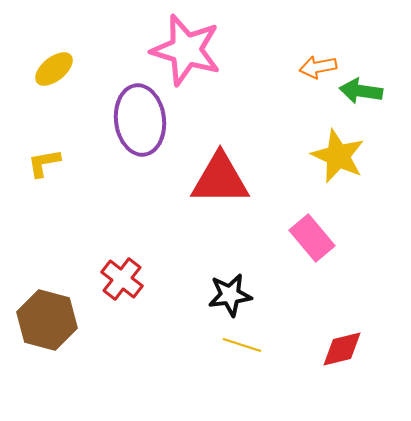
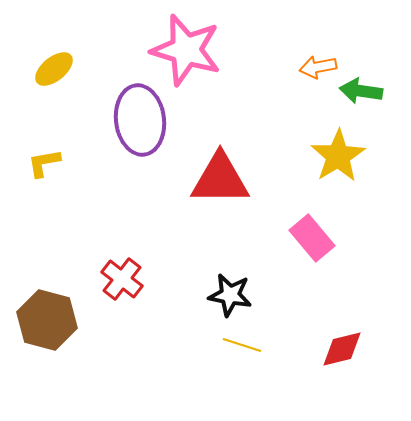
yellow star: rotated 16 degrees clockwise
black star: rotated 18 degrees clockwise
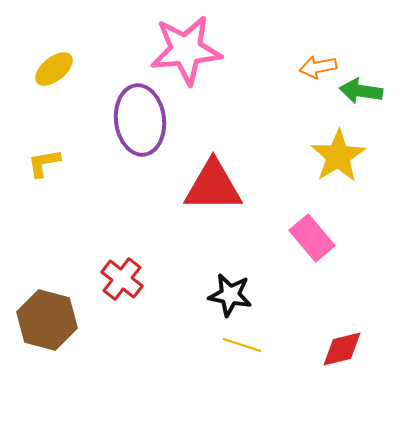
pink star: rotated 22 degrees counterclockwise
red triangle: moved 7 px left, 7 px down
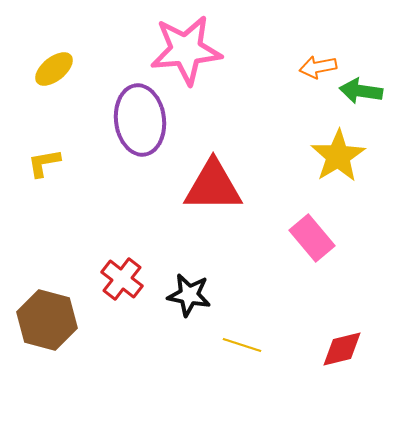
black star: moved 41 px left
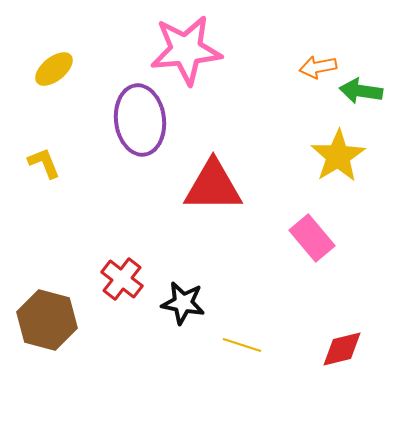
yellow L-shape: rotated 78 degrees clockwise
black star: moved 6 px left, 8 px down
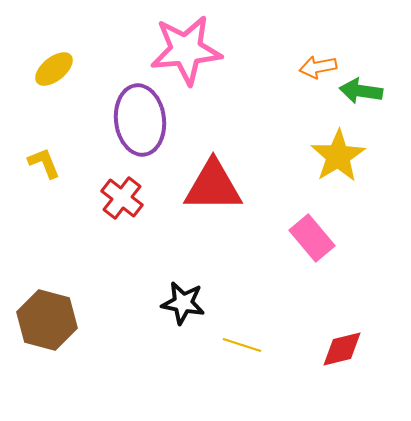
red cross: moved 81 px up
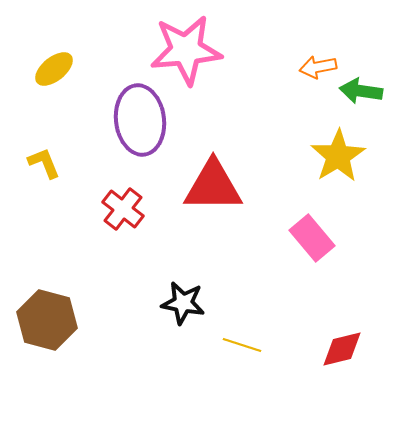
red cross: moved 1 px right, 11 px down
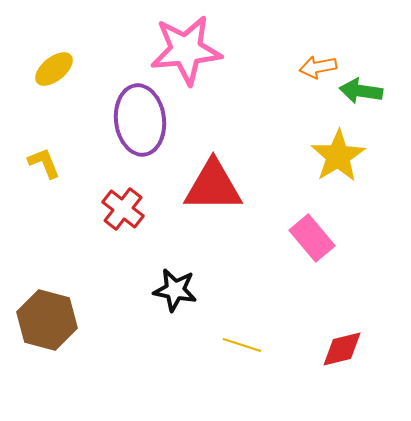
black star: moved 8 px left, 13 px up
